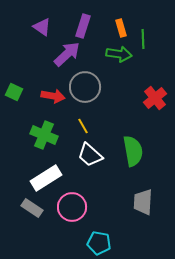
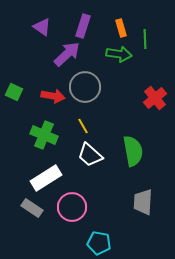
green line: moved 2 px right
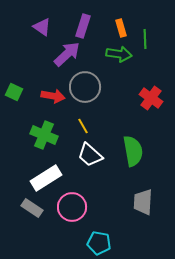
red cross: moved 4 px left; rotated 15 degrees counterclockwise
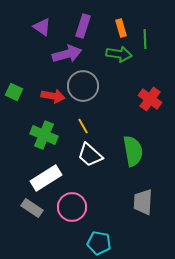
purple arrow: rotated 28 degrees clockwise
gray circle: moved 2 px left, 1 px up
red cross: moved 1 px left, 1 px down
